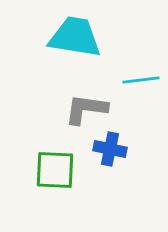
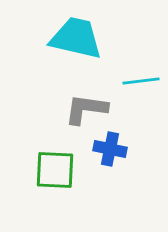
cyan trapezoid: moved 1 px right, 1 px down; rotated 4 degrees clockwise
cyan line: moved 1 px down
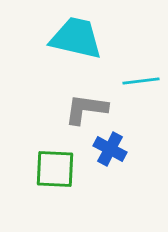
blue cross: rotated 16 degrees clockwise
green square: moved 1 px up
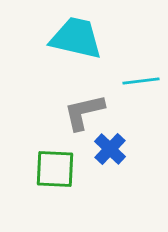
gray L-shape: moved 2 px left, 3 px down; rotated 21 degrees counterclockwise
blue cross: rotated 16 degrees clockwise
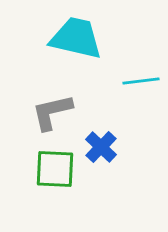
gray L-shape: moved 32 px left
blue cross: moved 9 px left, 2 px up
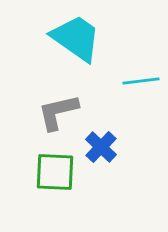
cyan trapezoid: rotated 22 degrees clockwise
gray L-shape: moved 6 px right
green square: moved 3 px down
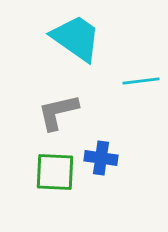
blue cross: moved 11 px down; rotated 36 degrees counterclockwise
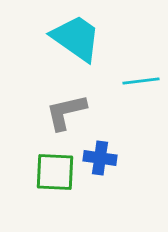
gray L-shape: moved 8 px right
blue cross: moved 1 px left
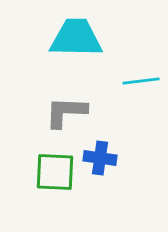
cyan trapezoid: rotated 34 degrees counterclockwise
gray L-shape: rotated 15 degrees clockwise
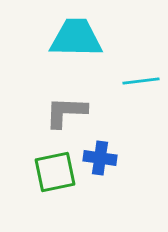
green square: rotated 15 degrees counterclockwise
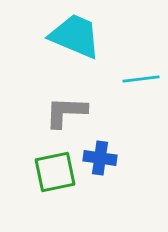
cyan trapezoid: moved 1 px left, 2 px up; rotated 22 degrees clockwise
cyan line: moved 2 px up
